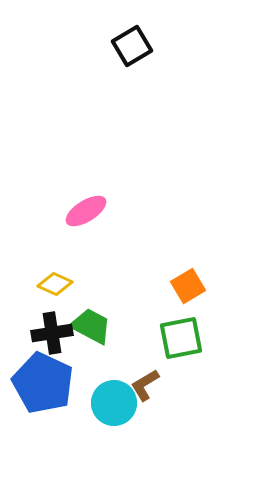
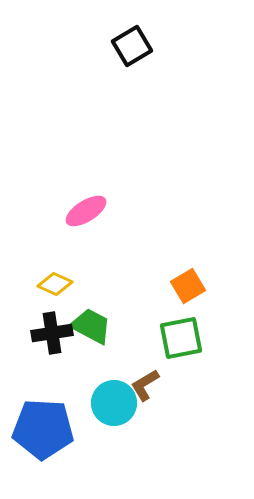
blue pentagon: moved 46 px down; rotated 22 degrees counterclockwise
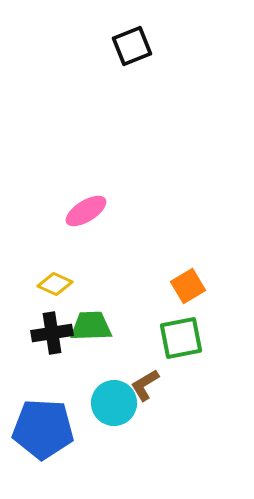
black square: rotated 9 degrees clockwise
green trapezoid: rotated 30 degrees counterclockwise
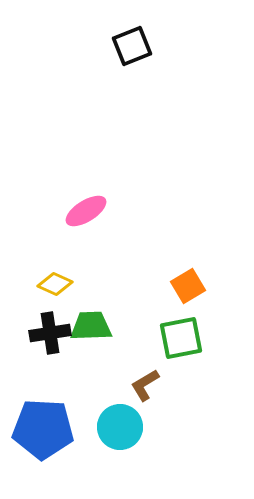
black cross: moved 2 px left
cyan circle: moved 6 px right, 24 px down
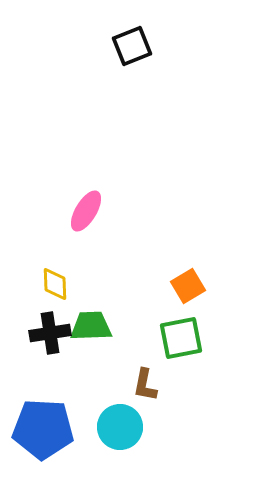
pink ellipse: rotated 27 degrees counterclockwise
yellow diamond: rotated 64 degrees clockwise
brown L-shape: rotated 48 degrees counterclockwise
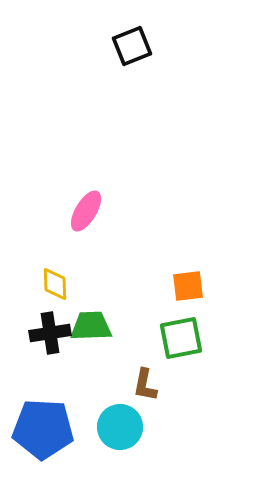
orange square: rotated 24 degrees clockwise
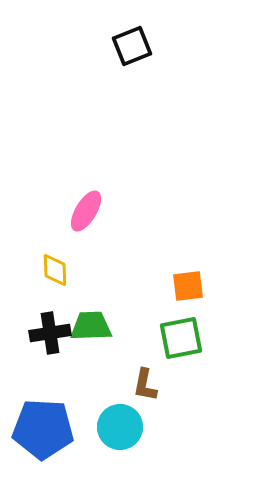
yellow diamond: moved 14 px up
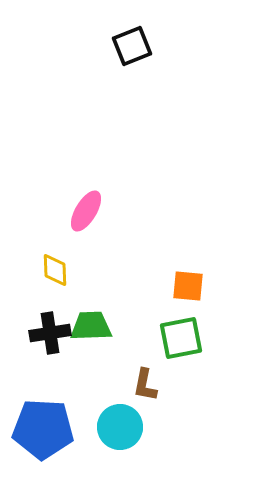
orange square: rotated 12 degrees clockwise
